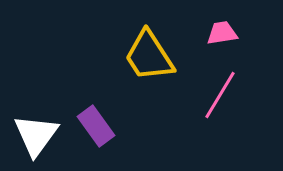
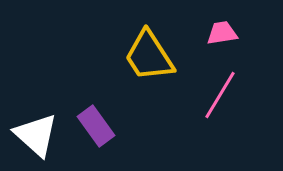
white triangle: rotated 24 degrees counterclockwise
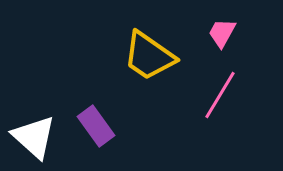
pink trapezoid: rotated 52 degrees counterclockwise
yellow trapezoid: rotated 22 degrees counterclockwise
white triangle: moved 2 px left, 2 px down
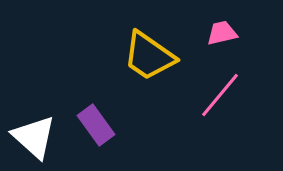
pink trapezoid: rotated 48 degrees clockwise
pink line: rotated 9 degrees clockwise
purple rectangle: moved 1 px up
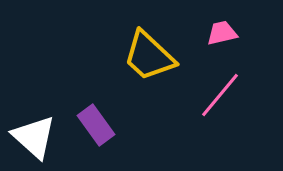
yellow trapezoid: rotated 8 degrees clockwise
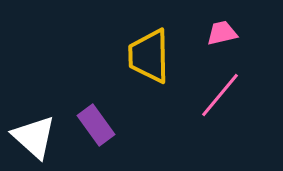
yellow trapezoid: rotated 46 degrees clockwise
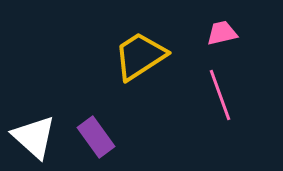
yellow trapezoid: moved 9 px left; rotated 58 degrees clockwise
pink line: rotated 60 degrees counterclockwise
purple rectangle: moved 12 px down
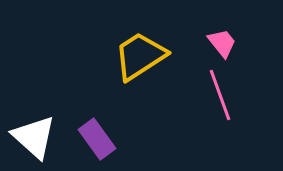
pink trapezoid: moved 10 px down; rotated 64 degrees clockwise
purple rectangle: moved 1 px right, 2 px down
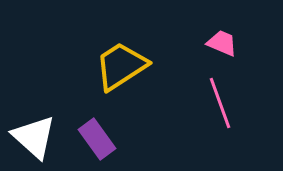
pink trapezoid: rotated 28 degrees counterclockwise
yellow trapezoid: moved 19 px left, 10 px down
pink line: moved 8 px down
